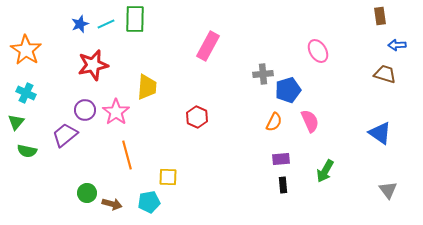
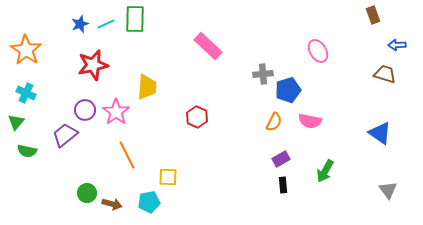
brown rectangle: moved 7 px left, 1 px up; rotated 12 degrees counterclockwise
pink rectangle: rotated 76 degrees counterclockwise
pink semicircle: rotated 125 degrees clockwise
orange line: rotated 12 degrees counterclockwise
purple rectangle: rotated 24 degrees counterclockwise
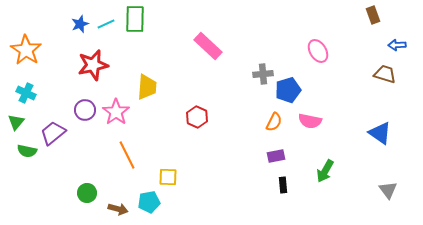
purple trapezoid: moved 12 px left, 2 px up
purple rectangle: moved 5 px left, 3 px up; rotated 18 degrees clockwise
brown arrow: moved 6 px right, 5 px down
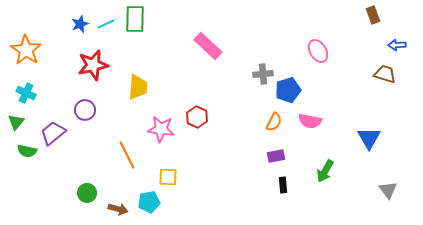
yellow trapezoid: moved 9 px left
pink star: moved 45 px right, 17 px down; rotated 28 degrees counterclockwise
blue triangle: moved 11 px left, 5 px down; rotated 25 degrees clockwise
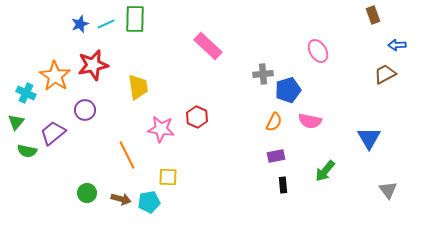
orange star: moved 29 px right, 26 px down
brown trapezoid: rotated 45 degrees counterclockwise
yellow trapezoid: rotated 12 degrees counterclockwise
green arrow: rotated 10 degrees clockwise
brown arrow: moved 3 px right, 10 px up
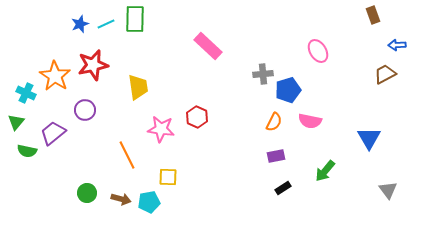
black rectangle: moved 3 px down; rotated 63 degrees clockwise
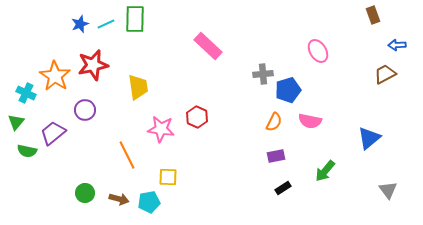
blue triangle: rotated 20 degrees clockwise
green circle: moved 2 px left
brown arrow: moved 2 px left
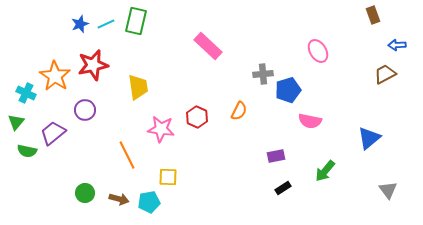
green rectangle: moved 1 px right, 2 px down; rotated 12 degrees clockwise
orange semicircle: moved 35 px left, 11 px up
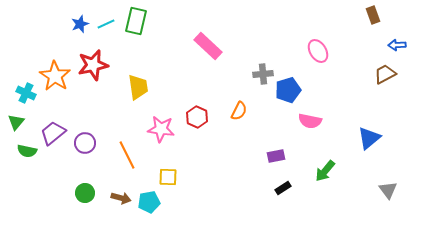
purple circle: moved 33 px down
brown arrow: moved 2 px right, 1 px up
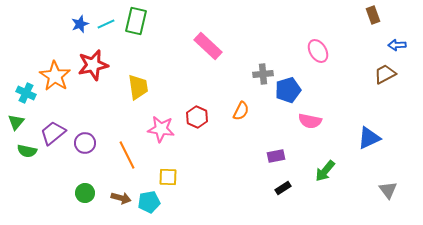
orange semicircle: moved 2 px right
blue triangle: rotated 15 degrees clockwise
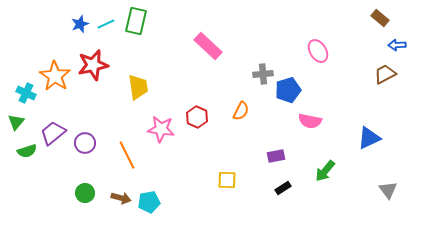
brown rectangle: moved 7 px right, 3 px down; rotated 30 degrees counterclockwise
green semicircle: rotated 30 degrees counterclockwise
yellow square: moved 59 px right, 3 px down
